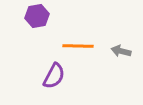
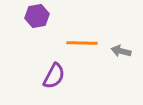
orange line: moved 4 px right, 3 px up
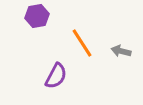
orange line: rotated 56 degrees clockwise
purple semicircle: moved 2 px right
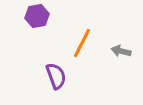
orange line: rotated 60 degrees clockwise
purple semicircle: rotated 48 degrees counterclockwise
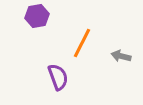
gray arrow: moved 5 px down
purple semicircle: moved 2 px right, 1 px down
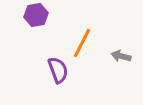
purple hexagon: moved 1 px left, 1 px up
purple semicircle: moved 7 px up
